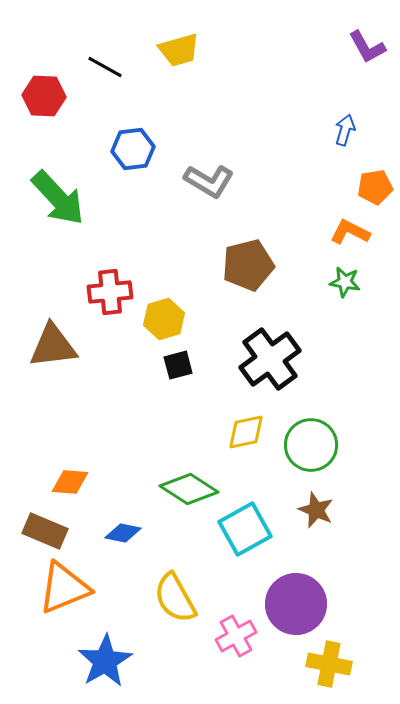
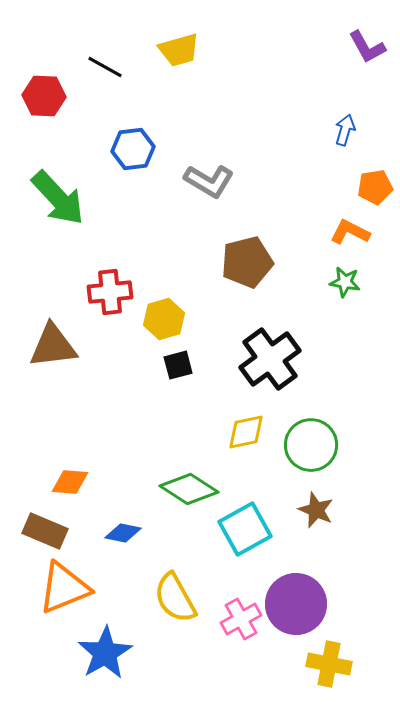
brown pentagon: moved 1 px left, 3 px up
pink cross: moved 5 px right, 17 px up
blue star: moved 8 px up
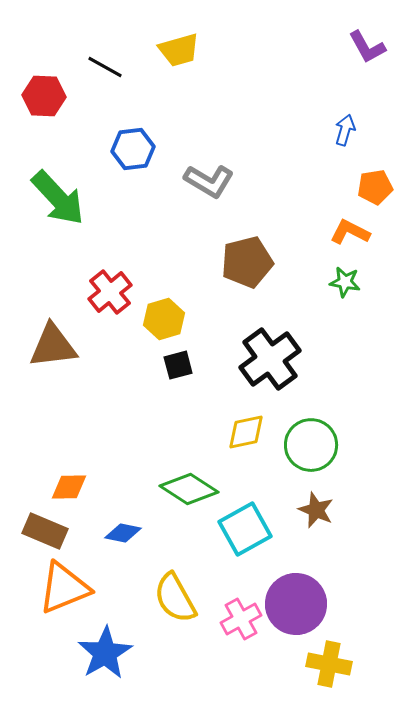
red cross: rotated 33 degrees counterclockwise
orange diamond: moved 1 px left, 5 px down; rotated 6 degrees counterclockwise
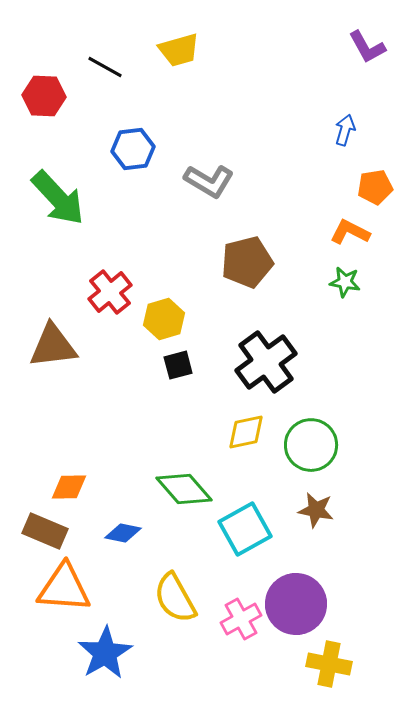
black cross: moved 4 px left, 3 px down
green diamond: moved 5 px left; rotated 16 degrees clockwise
brown star: rotated 12 degrees counterclockwise
orange triangle: rotated 26 degrees clockwise
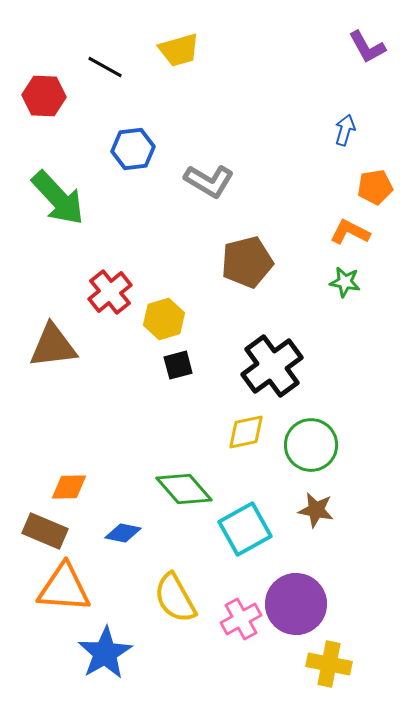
black cross: moved 6 px right, 4 px down
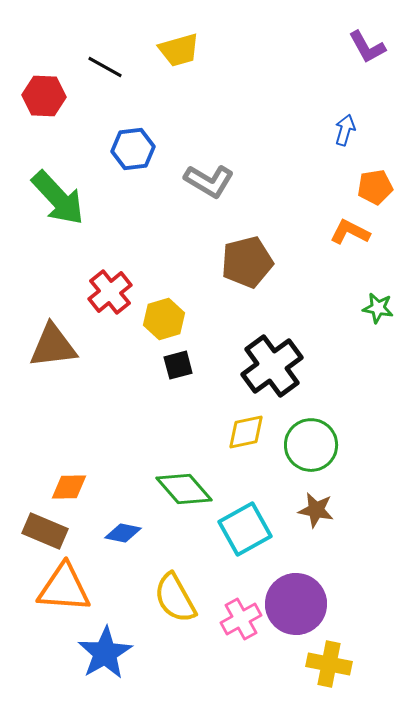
green star: moved 33 px right, 26 px down
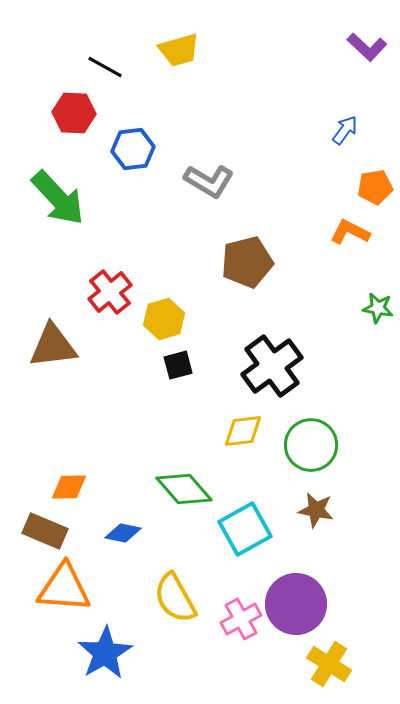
purple L-shape: rotated 18 degrees counterclockwise
red hexagon: moved 30 px right, 17 px down
blue arrow: rotated 20 degrees clockwise
yellow diamond: moved 3 px left, 1 px up; rotated 6 degrees clockwise
yellow cross: rotated 21 degrees clockwise
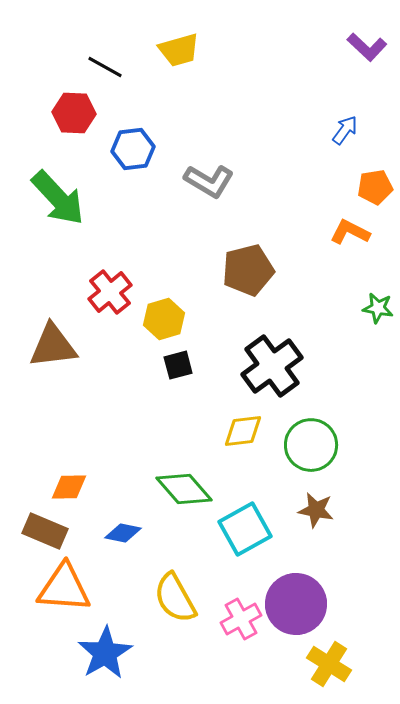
brown pentagon: moved 1 px right, 8 px down
